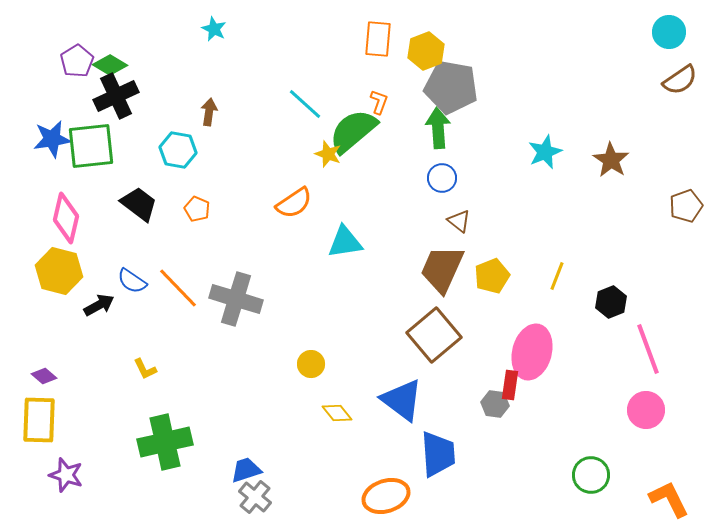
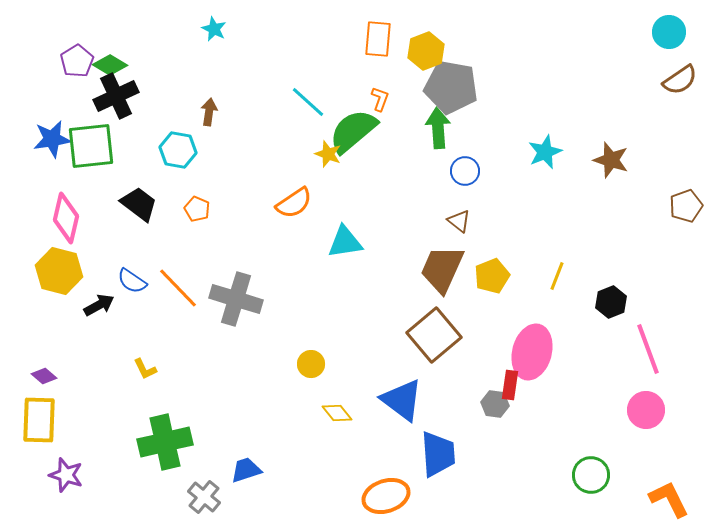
orange L-shape at (379, 102): moved 1 px right, 3 px up
cyan line at (305, 104): moved 3 px right, 2 px up
brown star at (611, 160): rotated 15 degrees counterclockwise
blue circle at (442, 178): moved 23 px right, 7 px up
gray cross at (255, 497): moved 51 px left
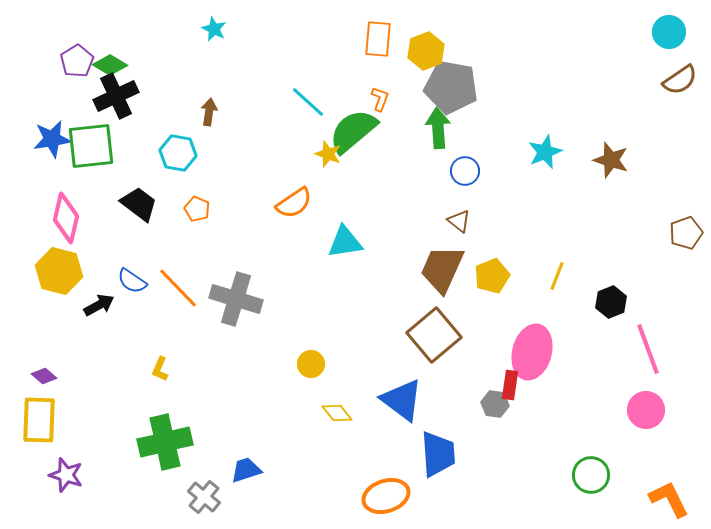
cyan hexagon at (178, 150): moved 3 px down
brown pentagon at (686, 206): moved 27 px down
yellow L-shape at (145, 369): moved 15 px right; rotated 50 degrees clockwise
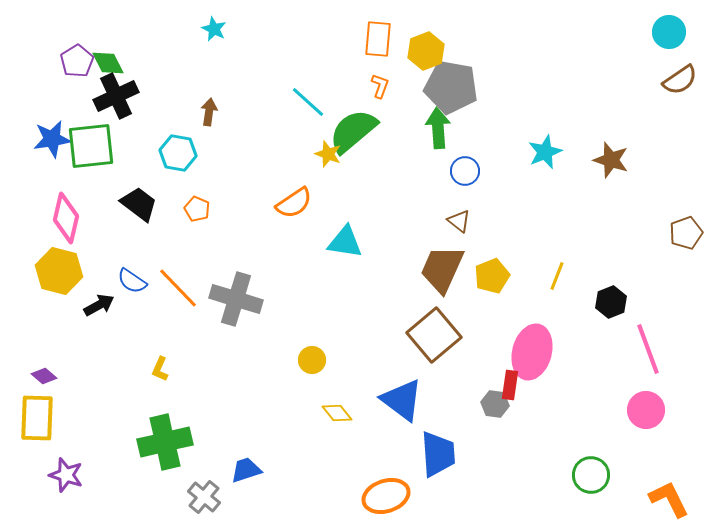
green diamond at (110, 65): moved 2 px left, 2 px up; rotated 32 degrees clockwise
orange L-shape at (380, 99): moved 13 px up
cyan triangle at (345, 242): rotated 18 degrees clockwise
yellow circle at (311, 364): moved 1 px right, 4 px up
yellow rectangle at (39, 420): moved 2 px left, 2 px up
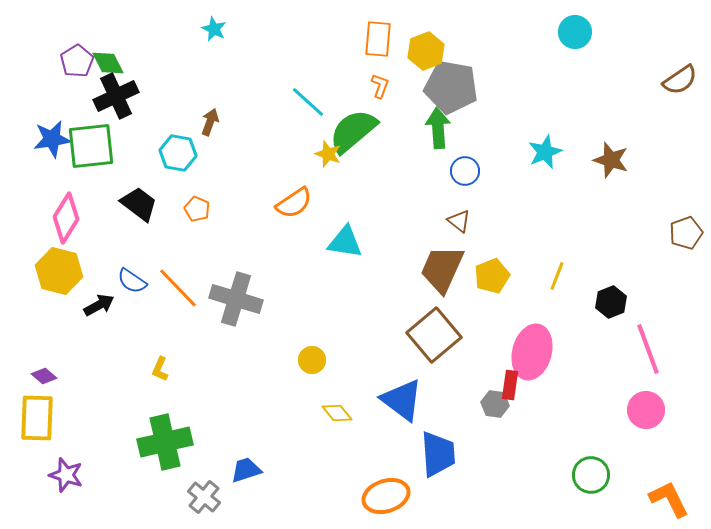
cyan circle at (669, 32): moved 94 px left
brown arrow at (209, 112): moved 1 px right, 10 px down; rotated 12 degrees clockwise
pink diamond at (66, 218): rotated 18 degrees clockwise
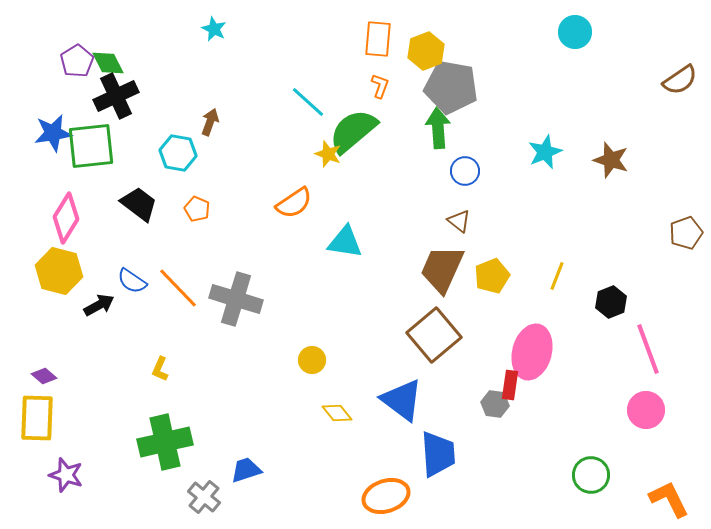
blue star at (52, 139): moved 1 px right, 6 px up
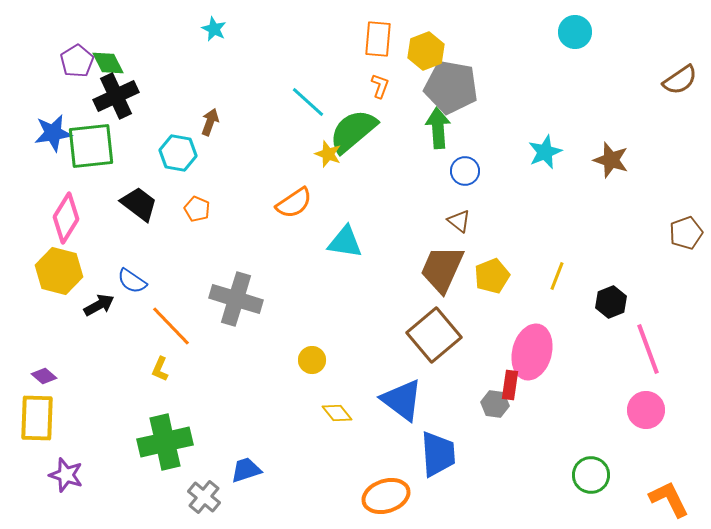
orange line at (178, 288): moved 7 px left, 38 px down
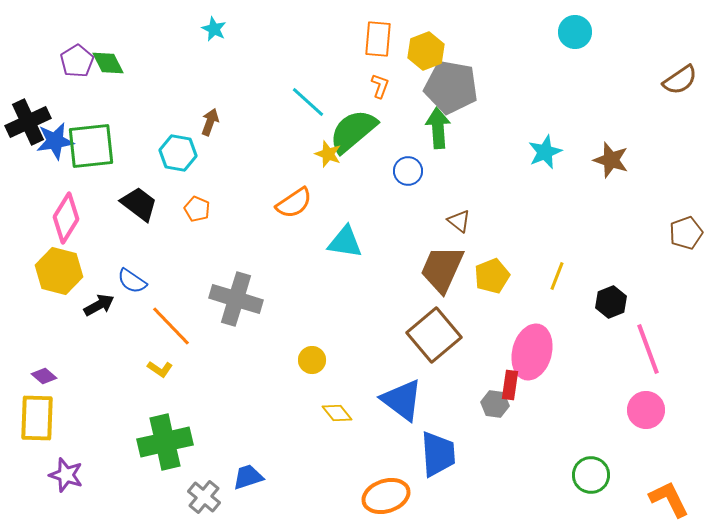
black cross at (116, 96): moved 88 px left, 26 px down
blue star at (53, 133): moved 2 px right, 8 px down
blue circle at (465, 171): moved 57 px left
yellow L-shape at (160, 369): rotated 80 degrees counterclockwise
blue trapezoid at (246, 470): moved 2 px right, 7 px down
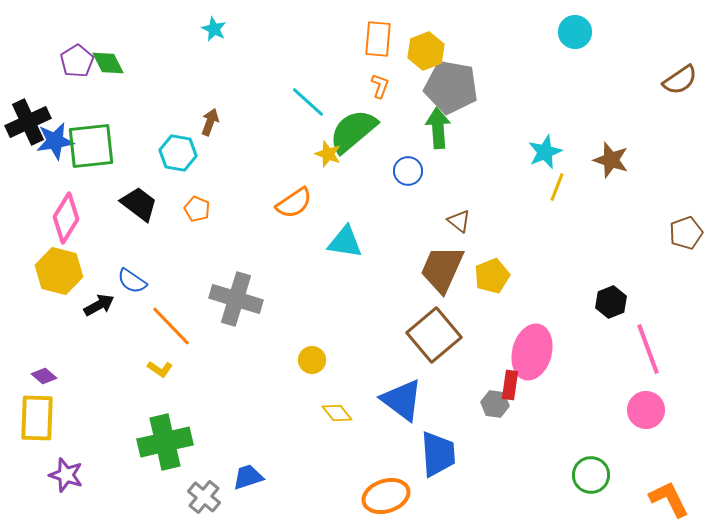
yellow line at (557, 276): moved 89 px up
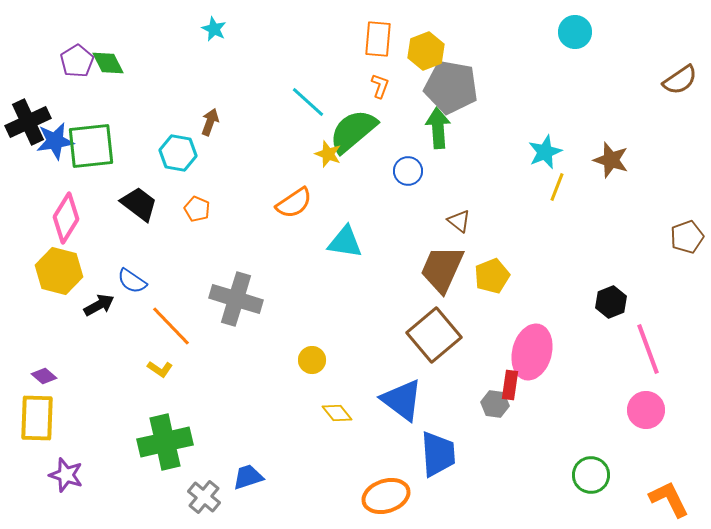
brown pentagon at (686, 233): moved 1 px right, 4 px down
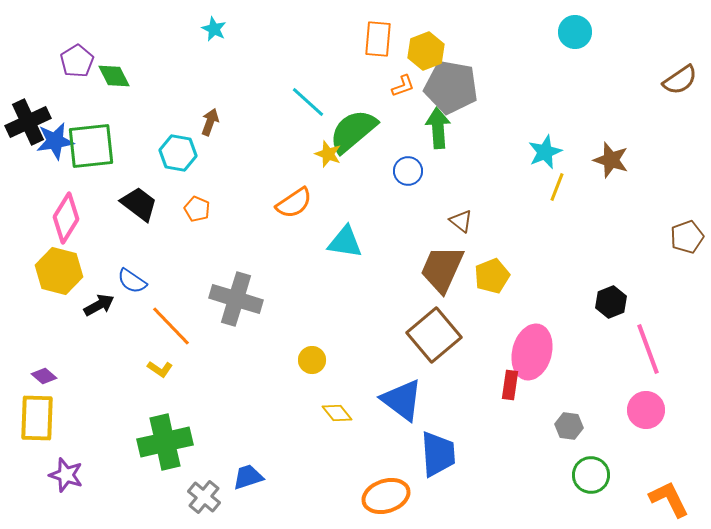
green diamond at (108, 63): moved 6 px right, 13 px down
orange L-shape at (380, 86): moved 23 px right; rotated 50 degrees clockwise
brown triangle at (459, 221): moved 2 px right
gray hexagon at (495, 404): moved 74 px right, 22 px down
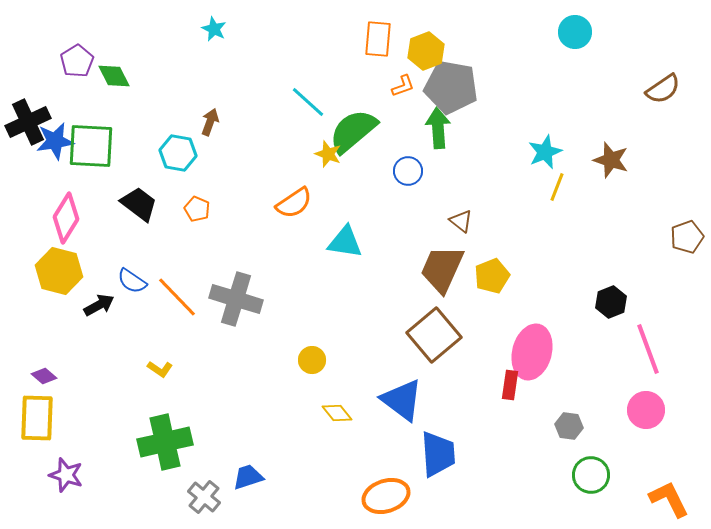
brown semicircle at (680, 80): moved 17 px left, 9 px down
green square at (91, 146): rotated 9 degrees clockwise
orange line at (171, 326): moved 6 px right, 29 px up
